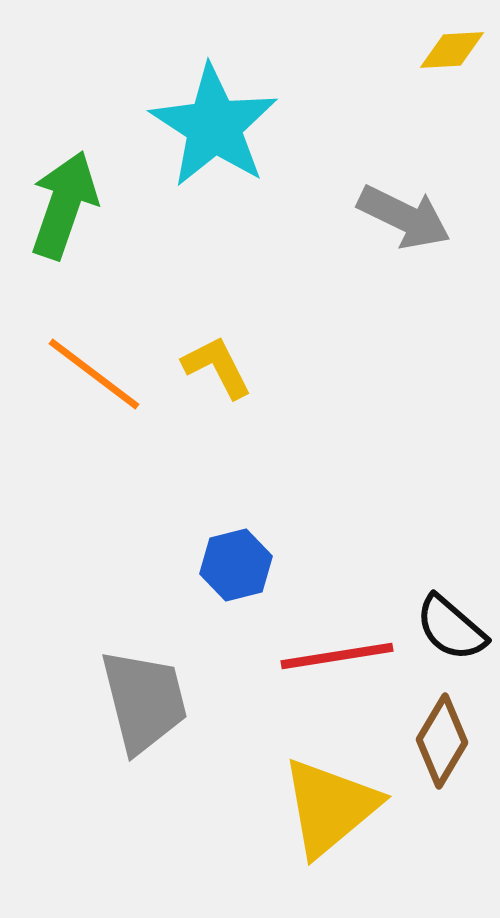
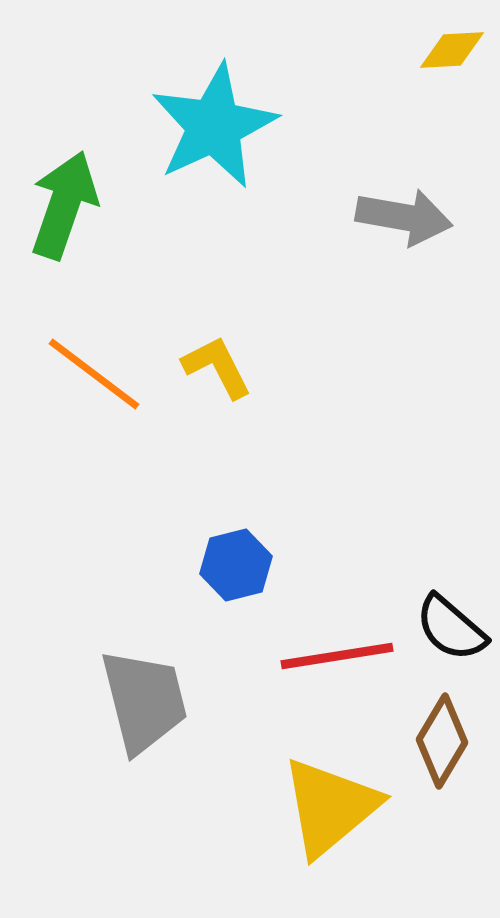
cyan star: rotated 14 degrees clockwise
gray arrow: rotated 16 degrees counterclockwise
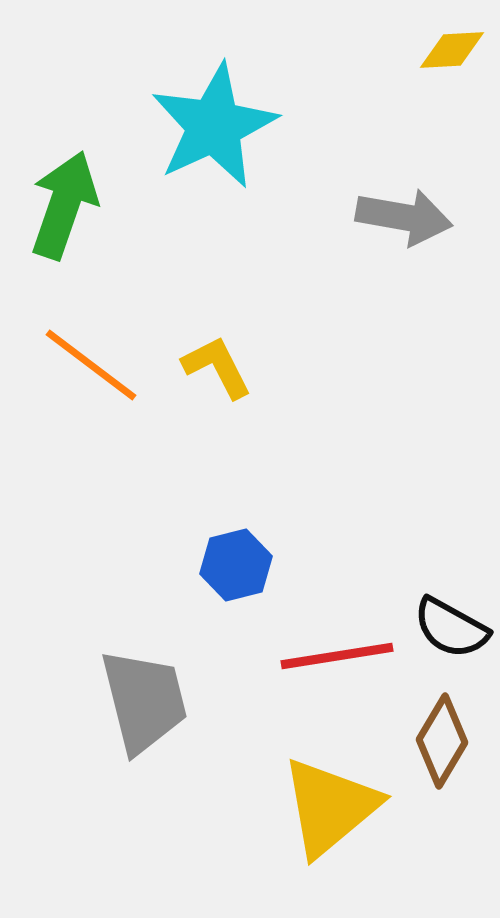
orange line: moved 3 px left, 9 px up
black semicircle: rotated 12 degrees counterclockwise
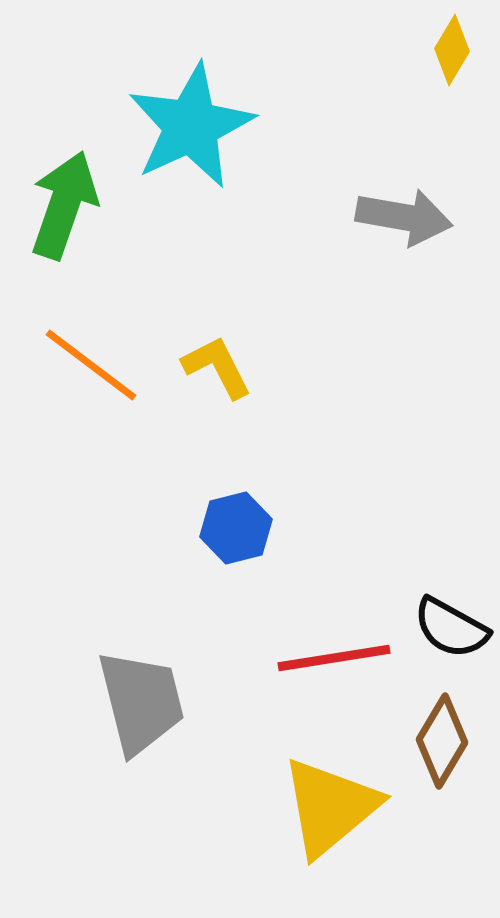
yellow diamond: rotated 56 degrees counterclockwise
cyan star: moved 23 px left
blue hexagon: moved 37 px up
red line: moved 3 px left, 2 px down
gray trapezoid: moved 3 px left, 1 px down
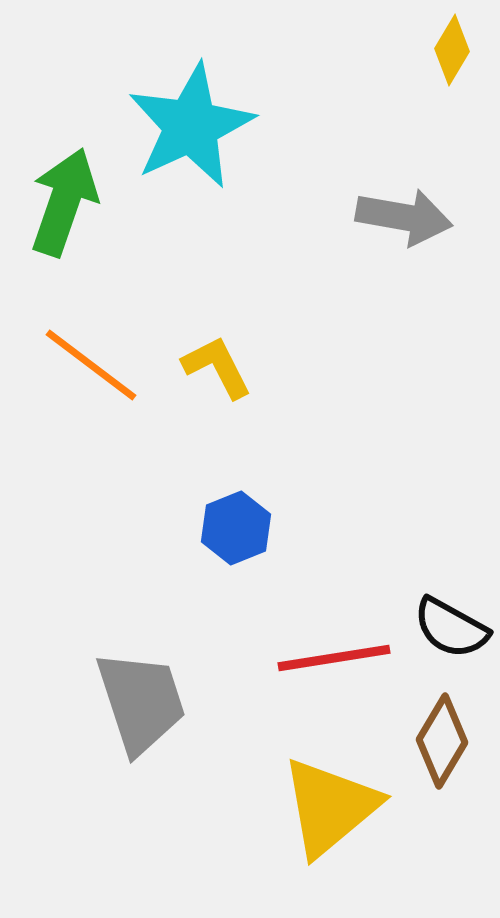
green arrow: moved 3 px up
blue hexagon: rotated 8 degrees counterclockwise
gray trapezoid: rotated 4 degrees counterclockwise
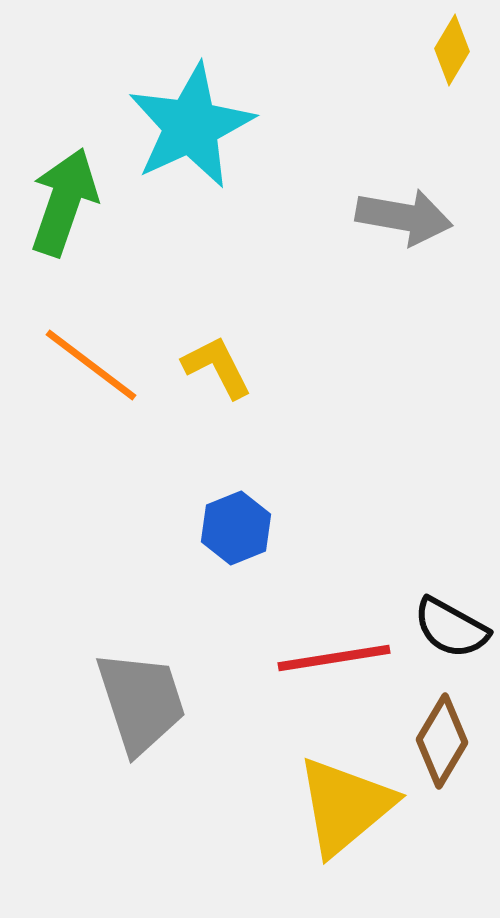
yellow triangle: moved 15 px right, 1 px up
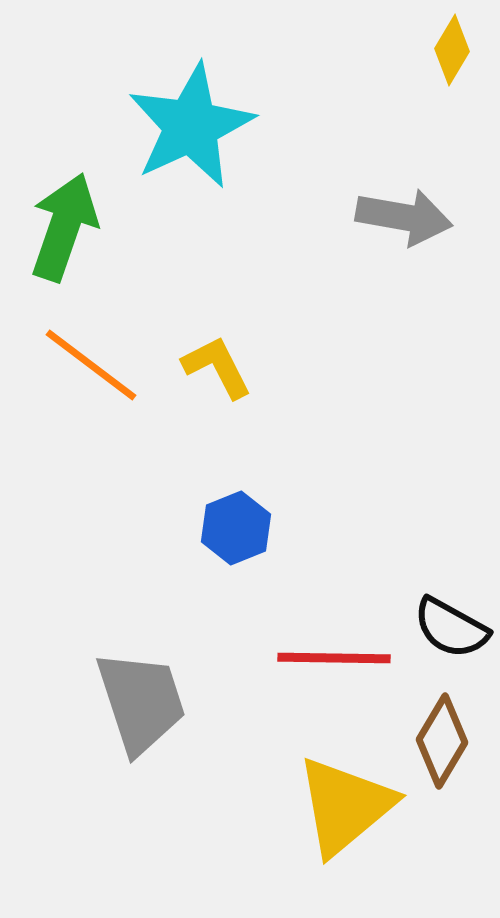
green arrow: moved 25 px down
red line: rotated 10 degrees clockwise
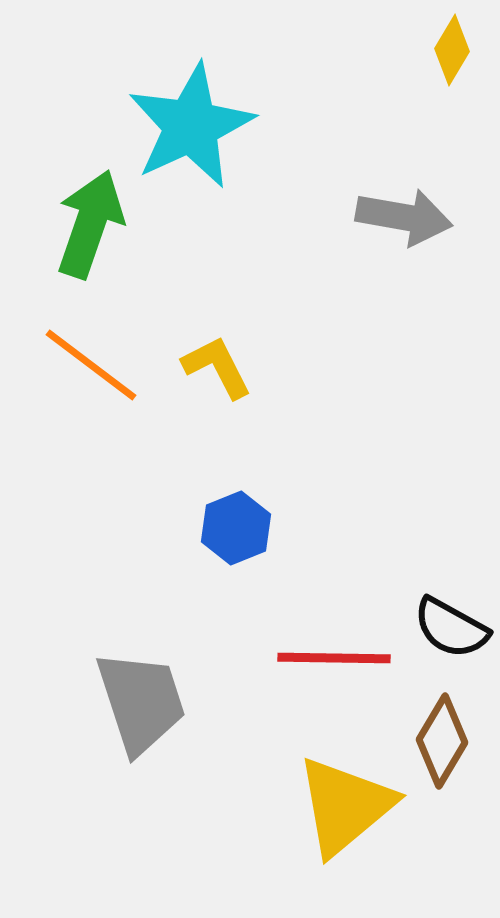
green arrow: moved 26 px right, 3 px up
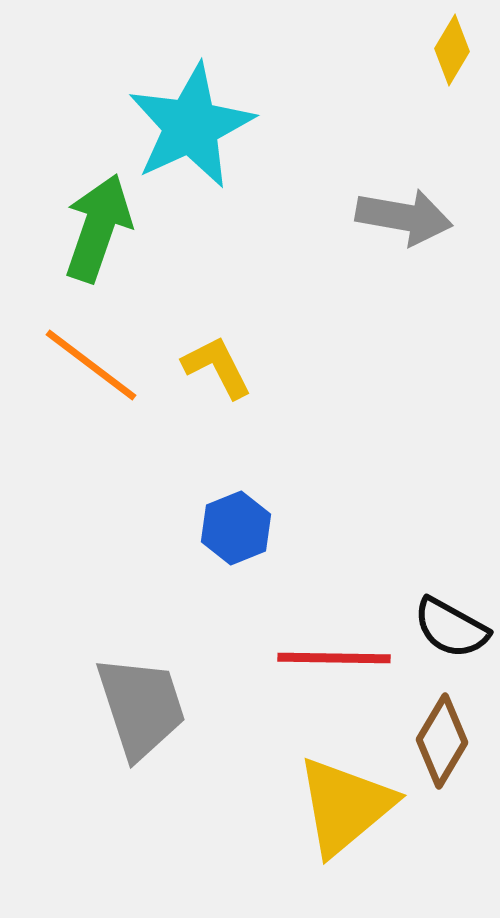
green arrow: moved 8 px right, 4 px down
gray trapezoid: moved 5 px down
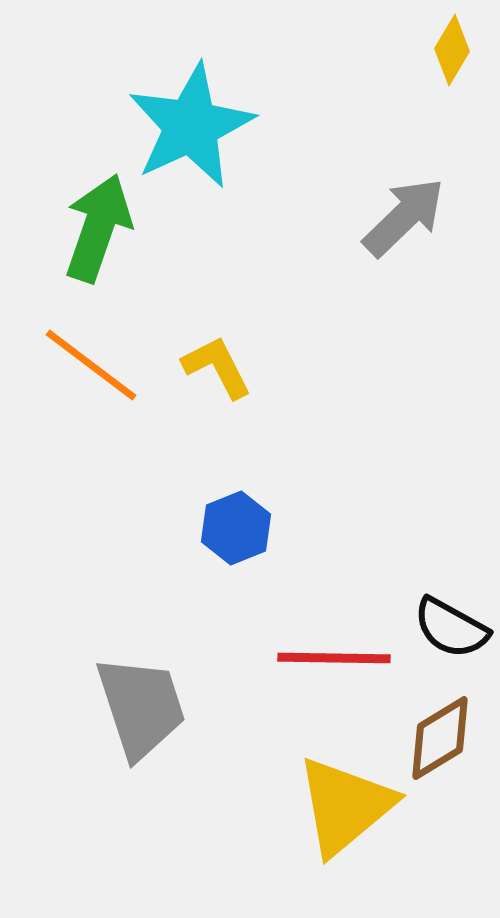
gray arrow: rotated 54 degrees counterclockwise
brown diamond: moved 2 px left, 3 px up; rotated 28 degrees clockwise
